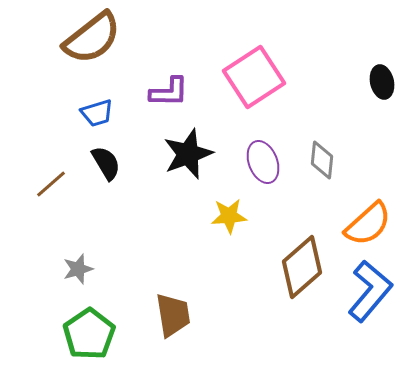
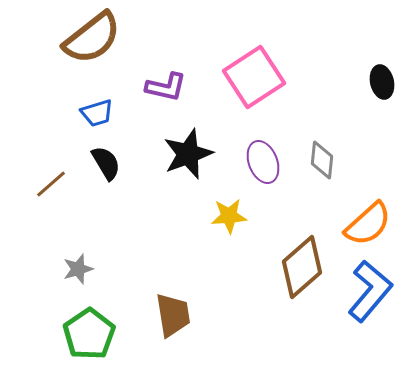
purple L-shape: moved 3 px left, 5 px up; rotated 12 degrees clockwise
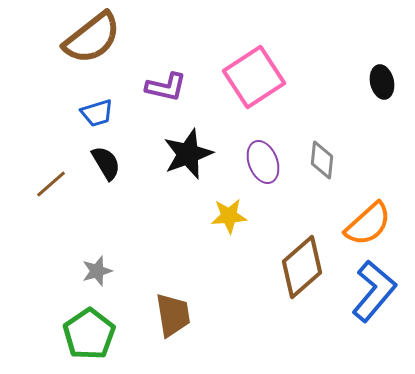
gray star: moved 19 px right, 2 px down
blue L-shape: moved 4 px right
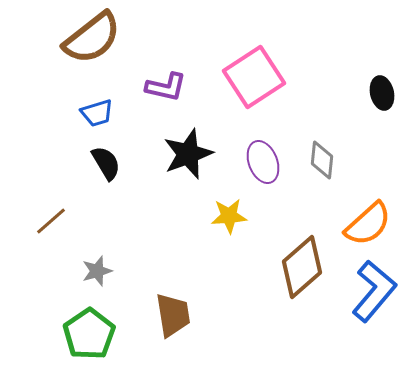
black ellipse: moved 11 px down
brown line: moved 37 px down
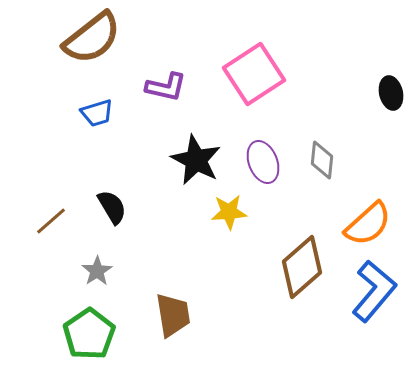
pink square: moved 3 px up
black ellipse: moved 9 px right
black star: moved 8 px right, 6 px down; rotated 24 degrees counterclockwise
black semicircle: moved 6 px right, 44 px down
yellow star: moved 4 px up
gray star: rotated 16 degrees counterclockwise
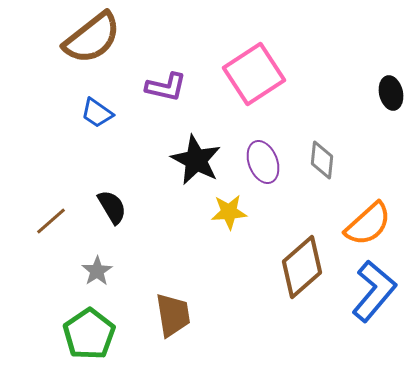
blue trapezoid: rotated 52 degrees clockwise
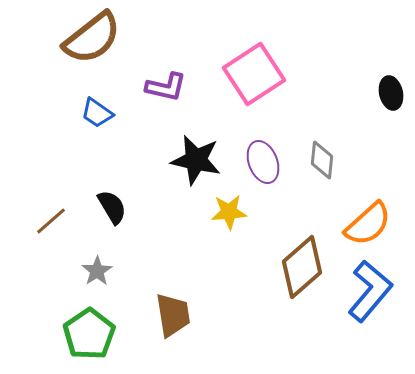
black star: rotated 15 degrees counterclockwise
blue L-shape: moved 4 px left
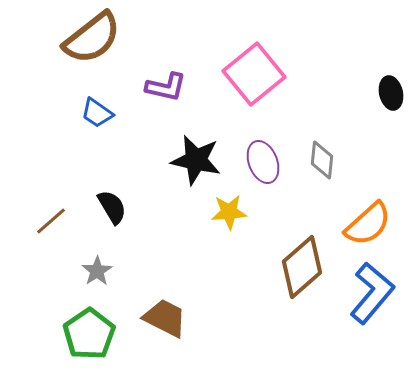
pink square: rotated 6 degrees counterclockwise
blue L-shape: moved 2 px right, 2 px down
brown trapezoid: moved 8 px left, 3 px down; rotated 54 degrees counterclockwise
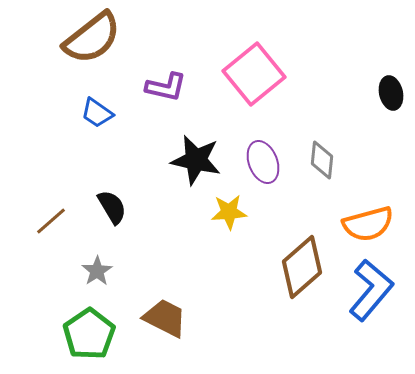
orange semicircle: rotated 27 degrees clockwise
blue L-shape: moved 1 px left, 3 px up
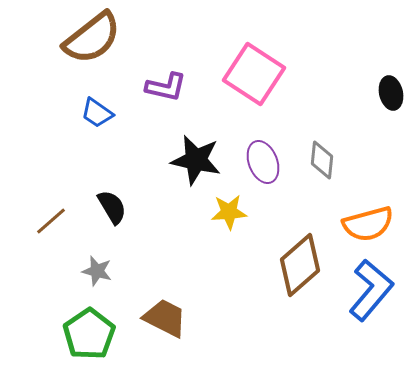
pink square: rotated 18 degrees counterclockwise
brown diamond: moved 2 px left, 2 px up
gray star: rotated 24 degrees counterclockwise
